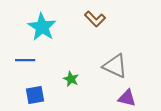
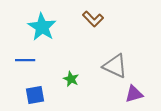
brown L-shape: moved 2 px left
purple triangle: moved 7 px right, 4 px up; rotated 30 degrees counterclockwise
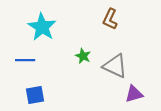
brown L-shape: moved 17 px right; rotated 70 degrees clockwise
green star: moved 12 px right, 23 px up
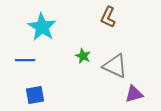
brown L-shape: moved 2 px left, 2 px up
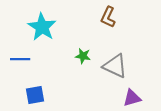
green star: rotated 14 degrees counterclockwise
blue line: moved 5 px left, 1 px up
purple triangle: moved 2 px left, 4 px down
